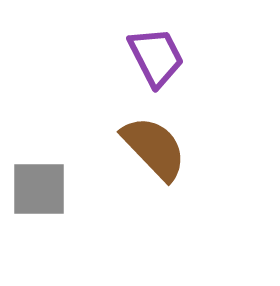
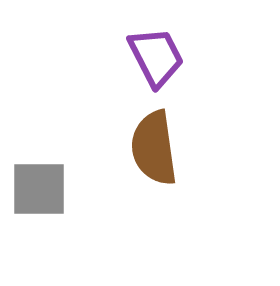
brown semicircle: rotated 144 degrees counterclockwise
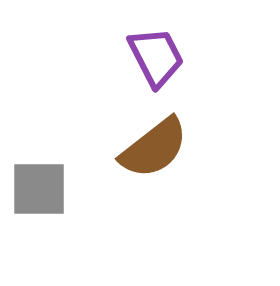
brown semicircle: rotated 120 degrees counterclockwise
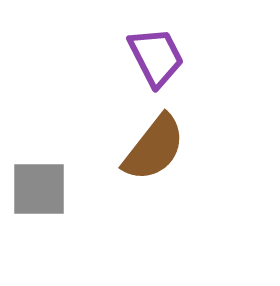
brown semicircle: rotated 14 degrees counterclockwise
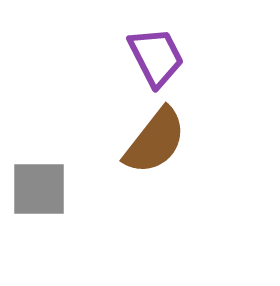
brown semicircle: moved 1 px right, 7 px up
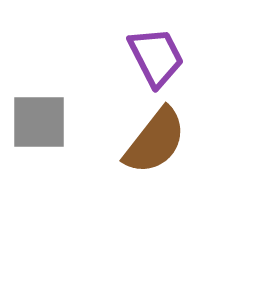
gray square: moved 67 px up
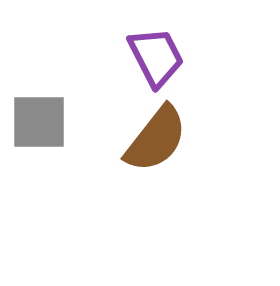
brown semicircle: moved 1 px right, 2 px up
